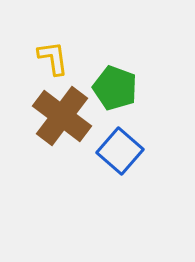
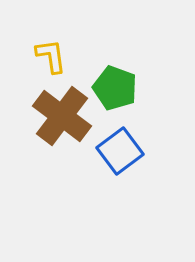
yellow L-shape: moved 2 px left, 2 px up
blue square: rotated 12 degrees clockwise
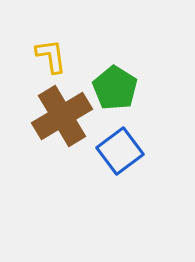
green pentagon: rotated 12 degrees clockwise
brown cross: rotated 22 degrees clockwise
